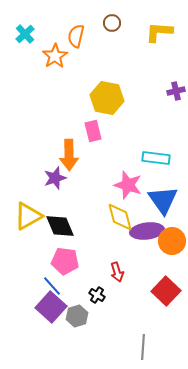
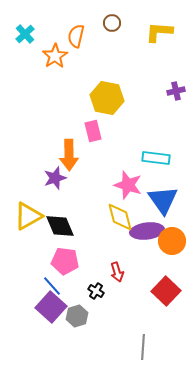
black cross: moved 1 px left, 4 px up
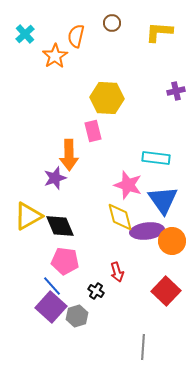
yellow hexagon: rotated 8 degrees counterclockwise
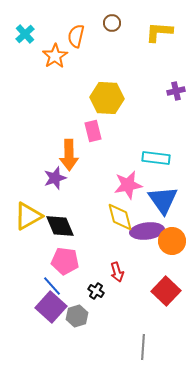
pink star: rotated 28 degrees counterclockwise
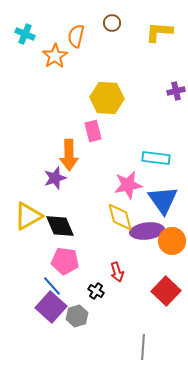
cyan cross: rotated 24 degrees counterclockwise
